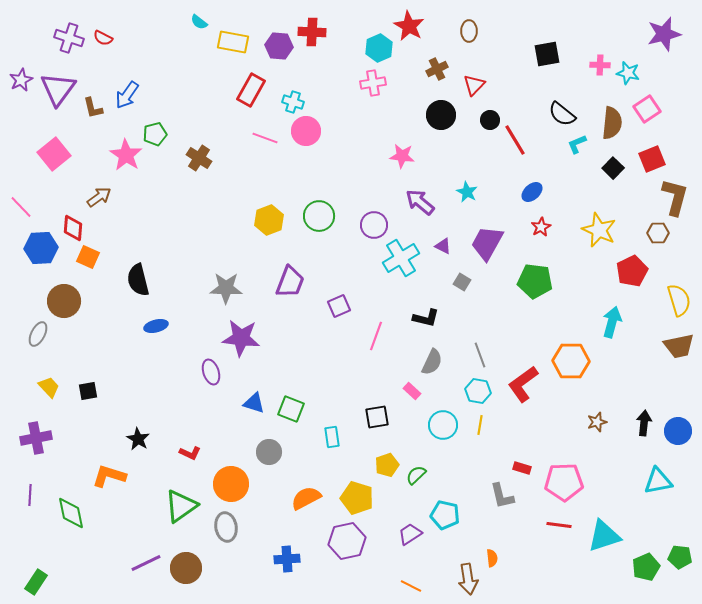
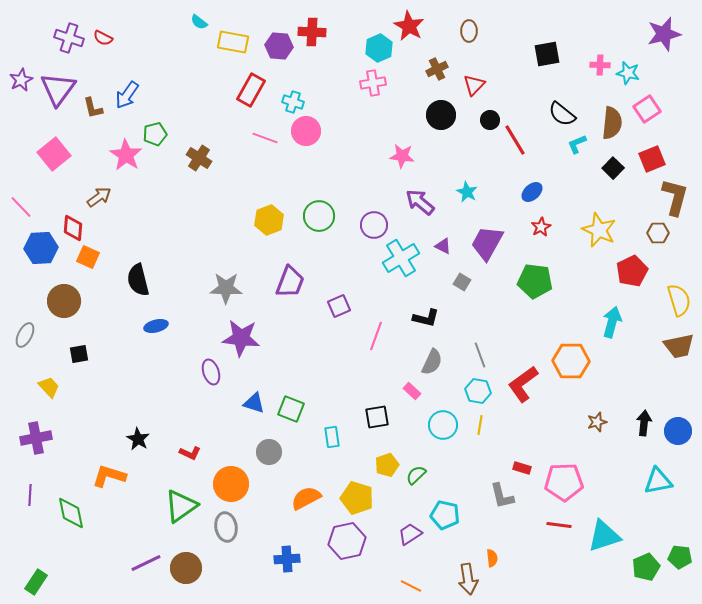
gray ellipse at (38, 334): moved 13 px left, 1 px down
black square at (88, 391): moved 9 px left, 37 px up
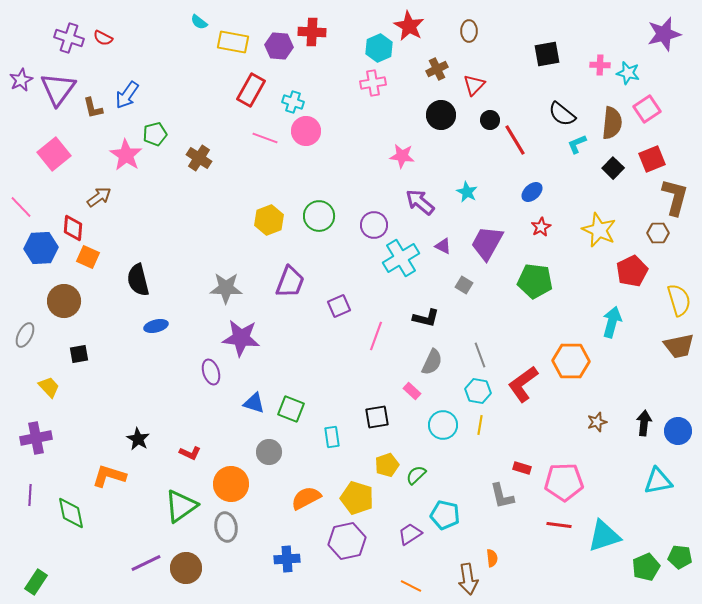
gray square at (462, 282): moved 2 px right, 3 px down
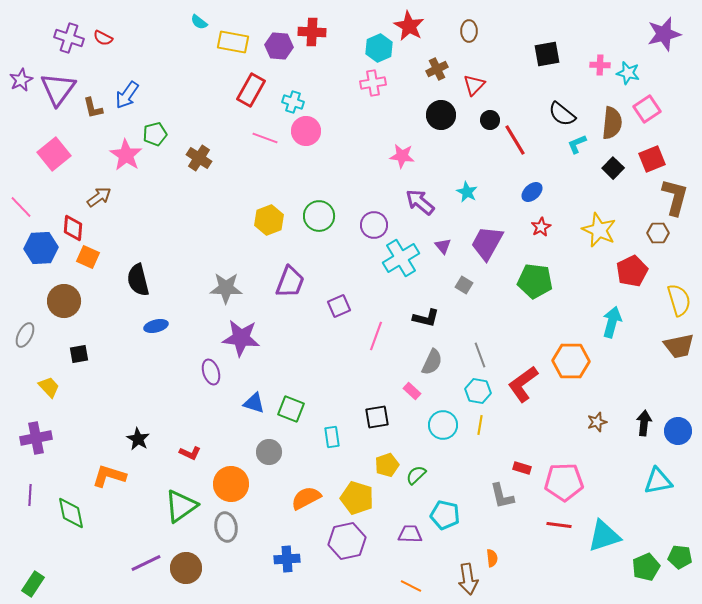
purple triangle at (443, 246): rotated 24 degrees clockwise
purple trapezoid at (410, 534): rotated 35 degrees clockwise
green rectangle at (36, 582): moved 3 px left, 2 px down
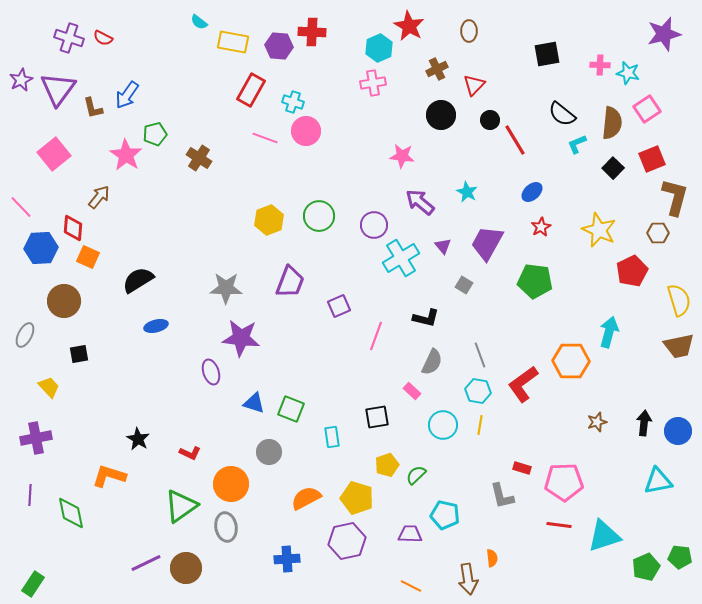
brown arrow at (99, 197): rotated 15 degrees counterclockwise
black semicircle at (138, 280): rotated 72 degrees clockwise
cyan arrow at (612, 322): moved 3 px left, 10 px down
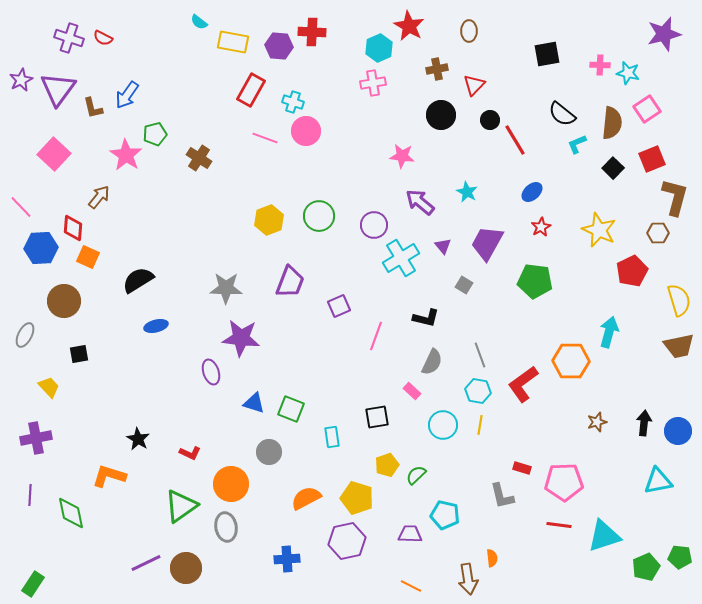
brown cross at (437, 69): rotated 15 degrees clockwise
pink square at (54, 154): rotated 8 degrees counterclockwise
